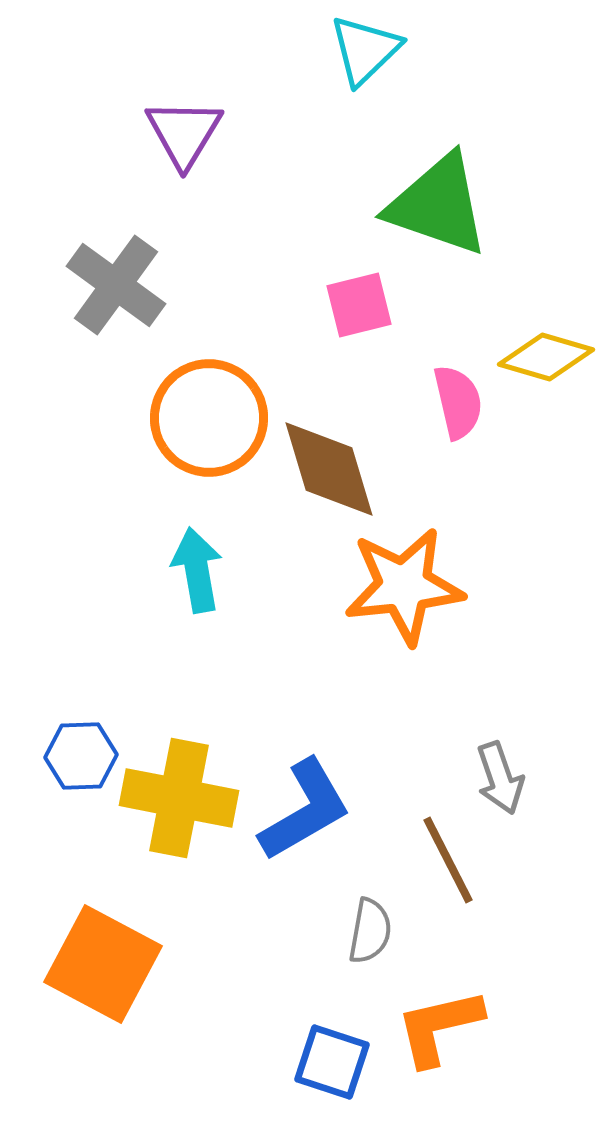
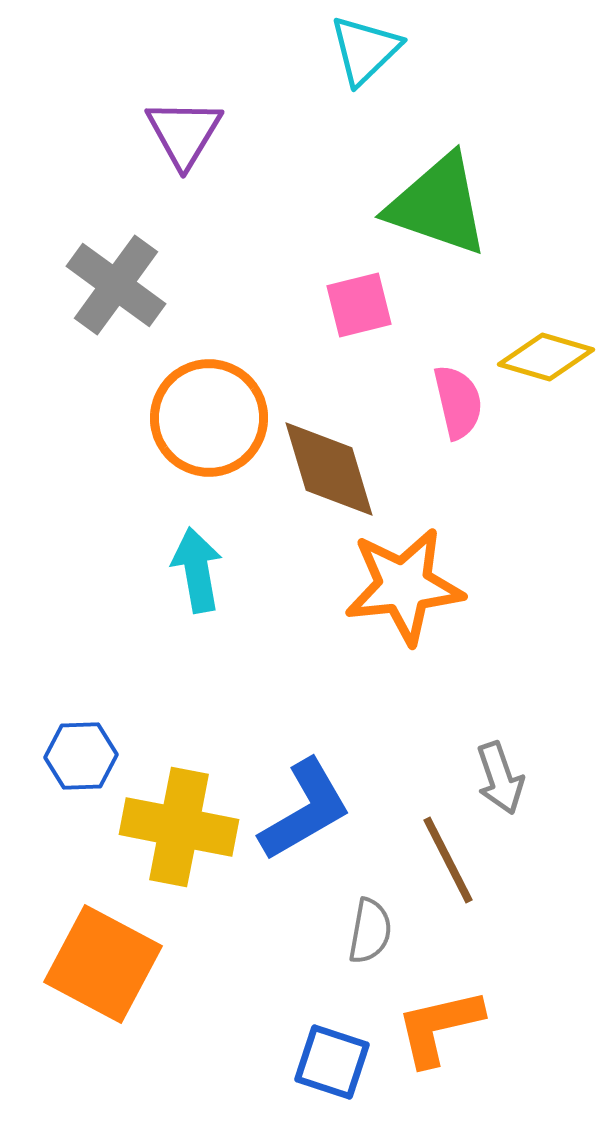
yellow cross: moved 29 px down
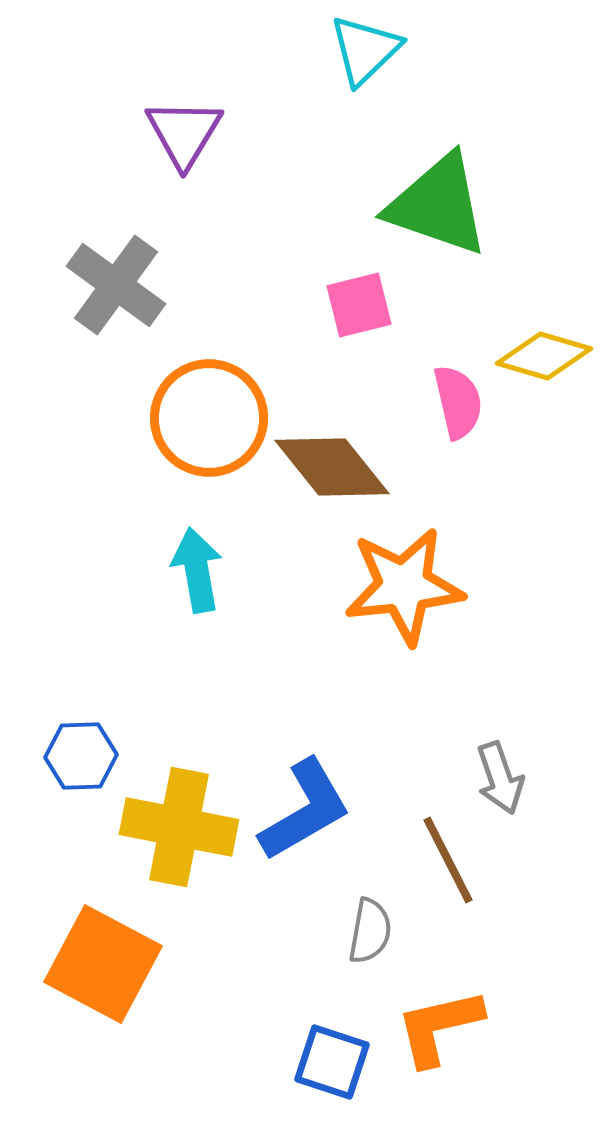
yellow diamond: moved 2 px left, 1 px up
brown diamond: moved 3 px right, 2 px up; rotated 22 degrees counterclockwise
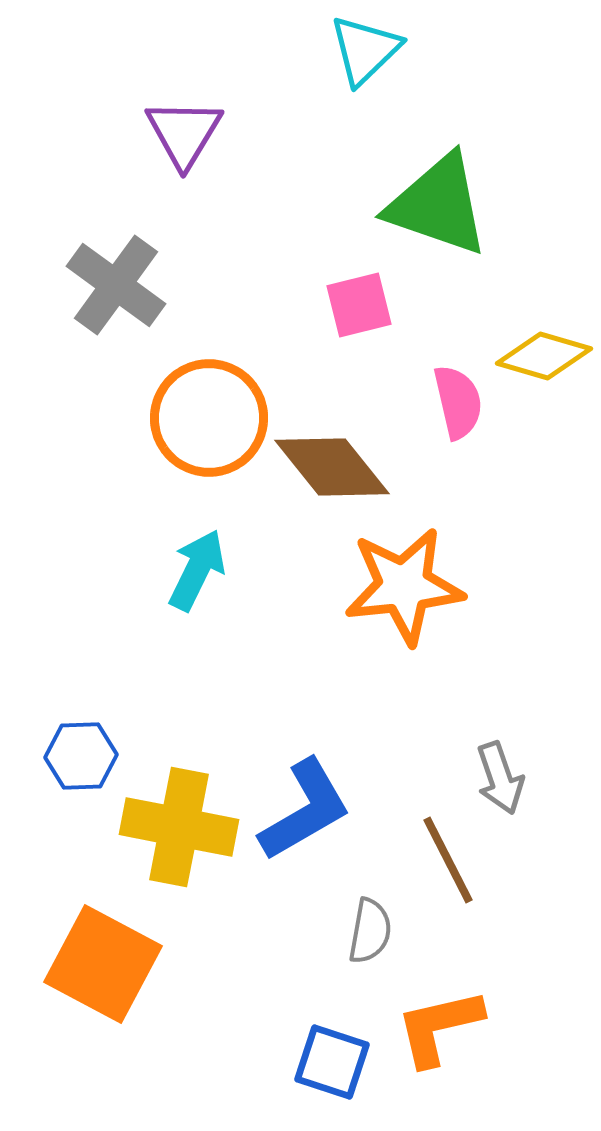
cyan arrow: rotated 36 degrees clockwise
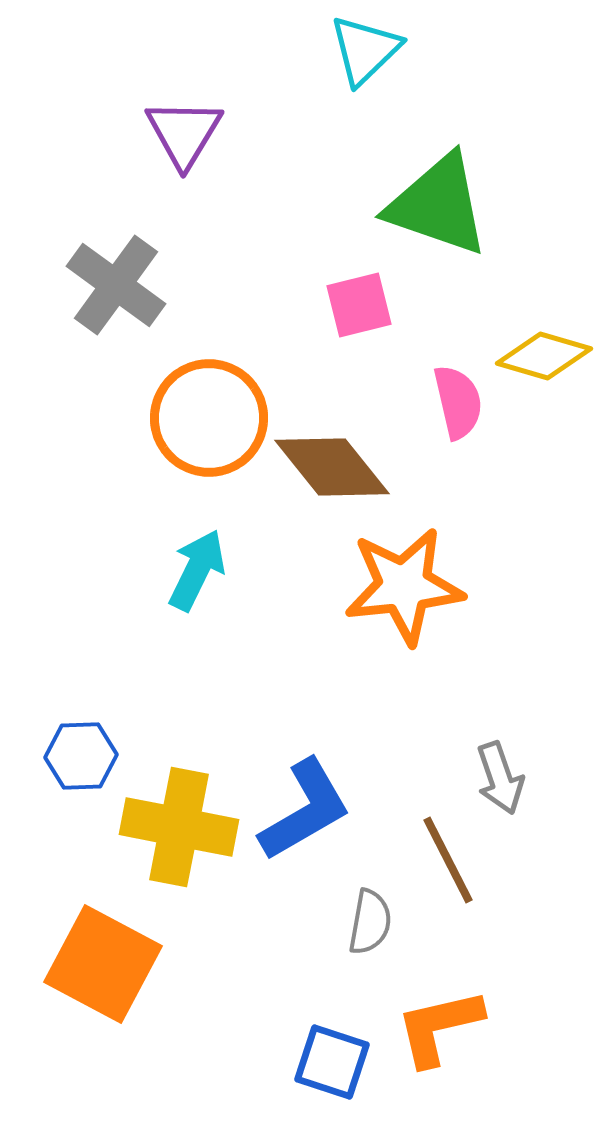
gray semicircle: moved 9 px up
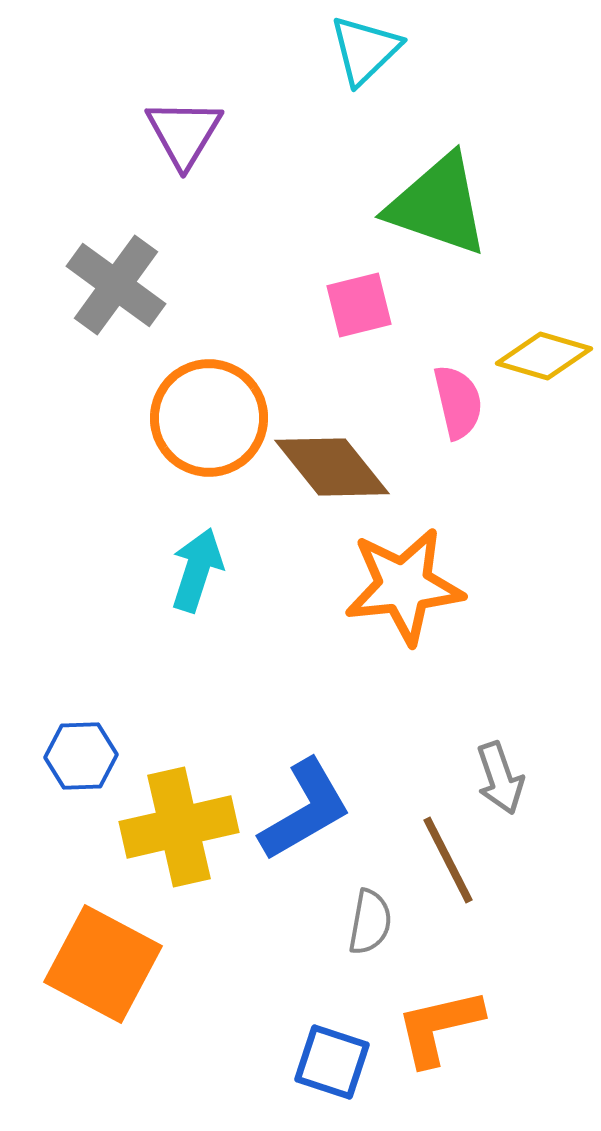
cyan arrow: rotated 8 degrees counterclockwise
yellow cross: rotated 24 degrees counterclockwise
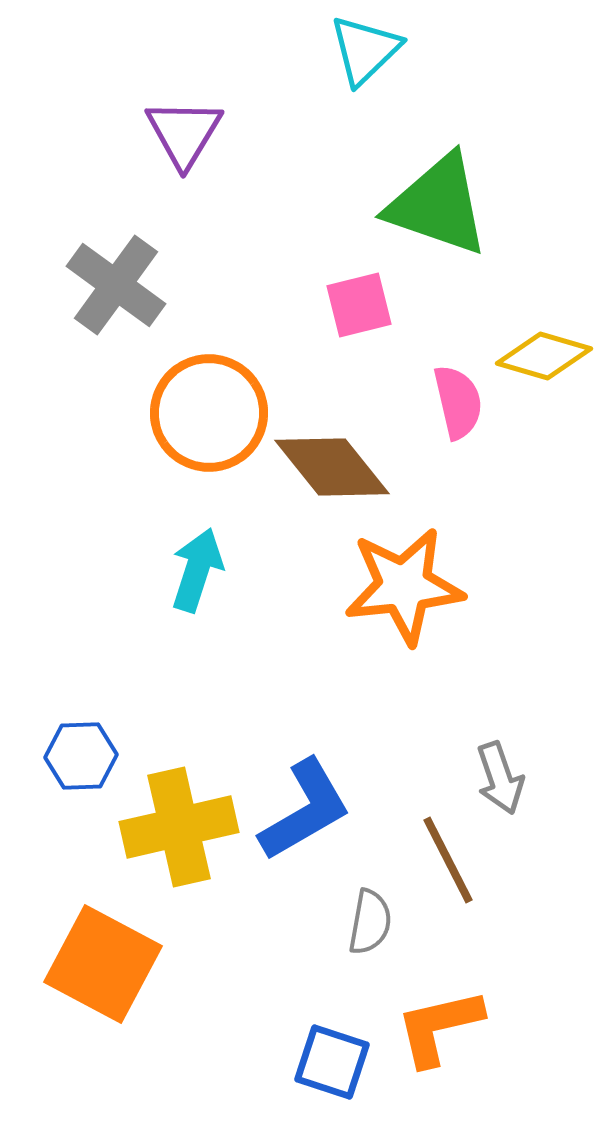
orange circle: moved 5 px up
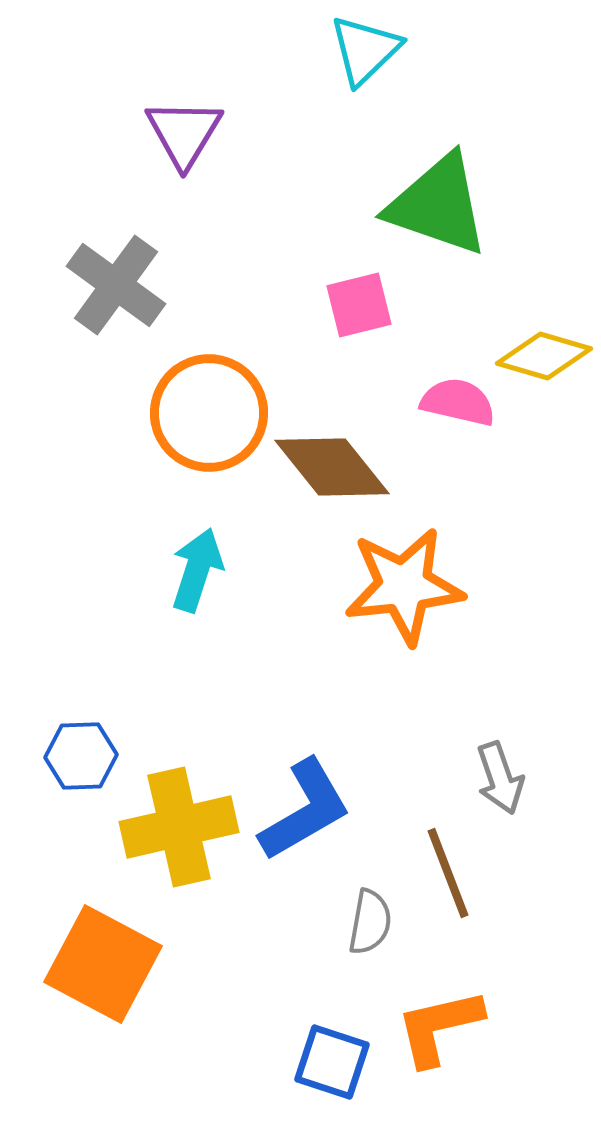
pink semicircle: rotated 64 degrees counterclockwise
brown line: moved 13 px down; rotated 6 degrees clockwise
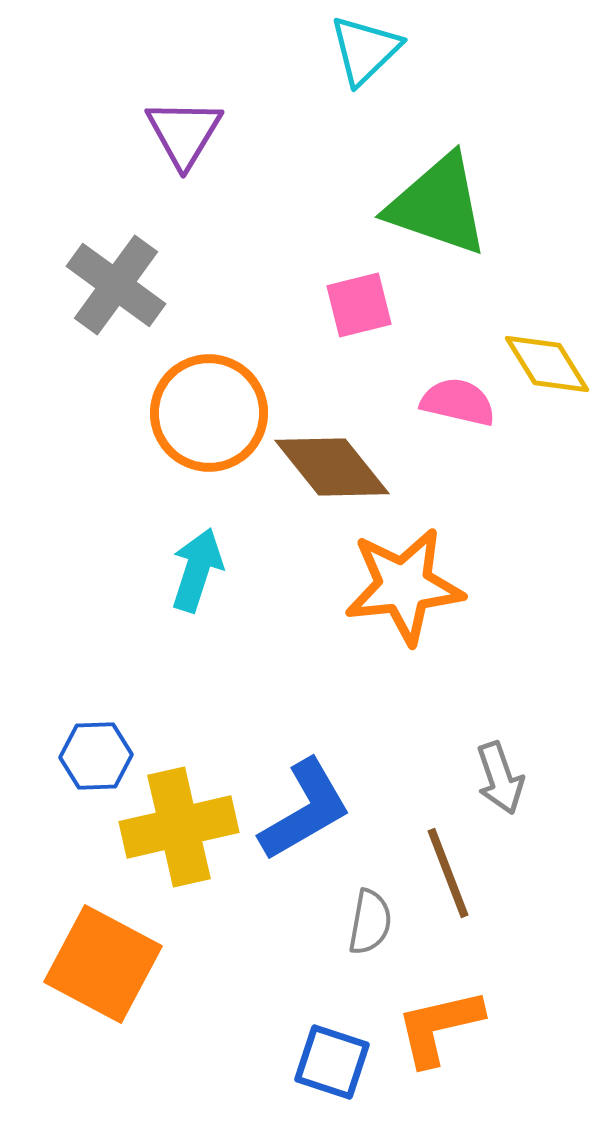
yellow diamond: moved 3 px right, 8 px down; rotated 42 degrees clockwise
blue hexagon: moved 15 px right
